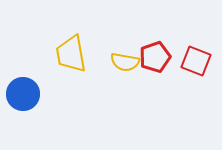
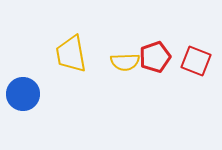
yellow semicircle: rotated 12 degrees counterclockwise
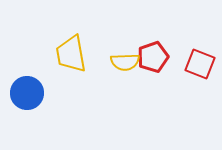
red pentagon: moved 2 px left
red square: moved 4 px right, 3 px down
blue circle: moved 4 px right, 1 px up
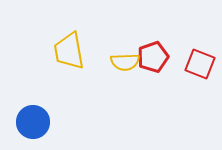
yellow trapezoid: moved 2 px left, 3 px up
blue circle: moved 6 px right, 29 px down
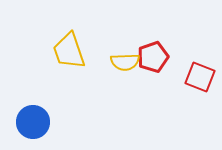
yellow trapezoid: rotated 9 degrees counterclockwise
red square: moved 13 px down
